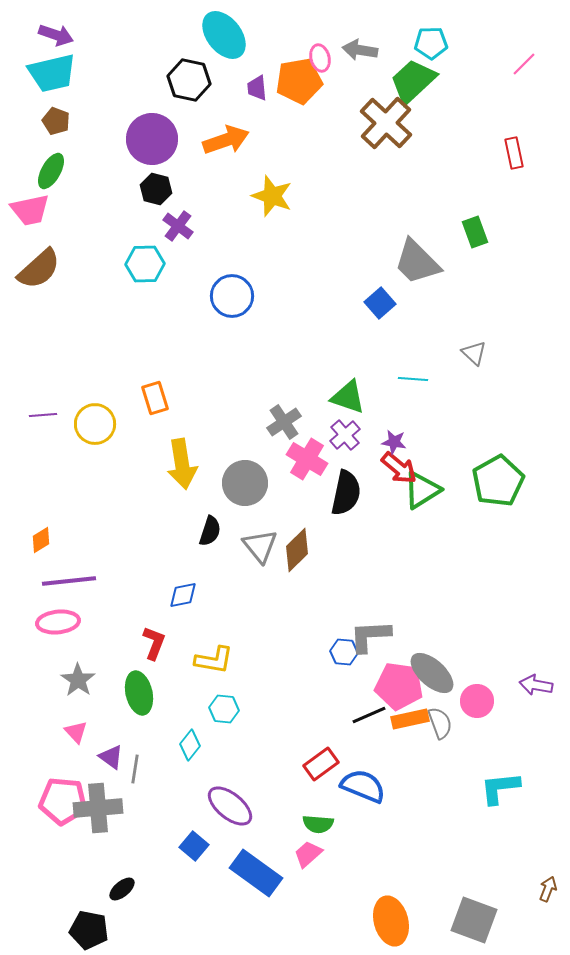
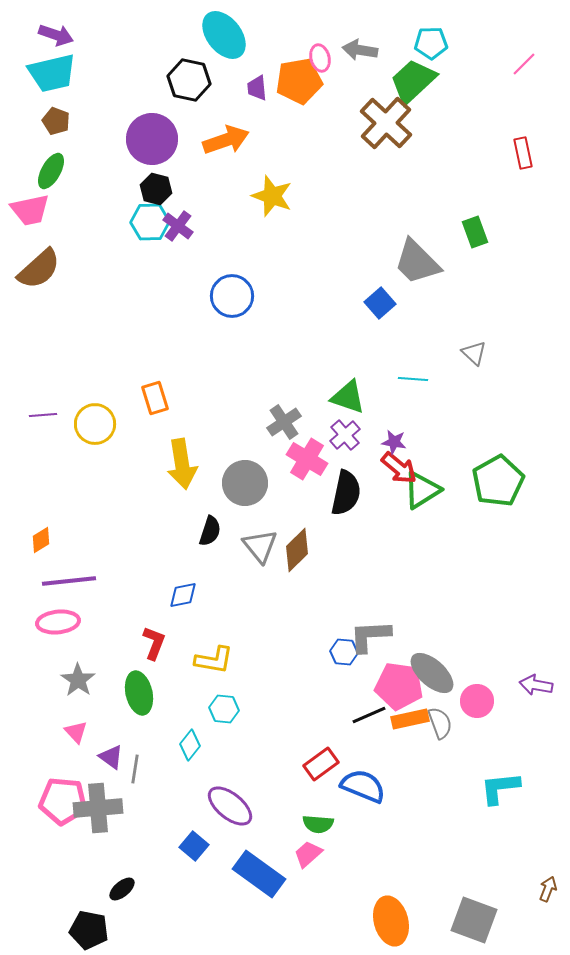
red rectangle at (514, 153): moved 9 px right
cyan hexagon at (145, 264): moved 5 px right, 42 px up
blue rectangle at (256, 873): moved 3 px right, 1 px down
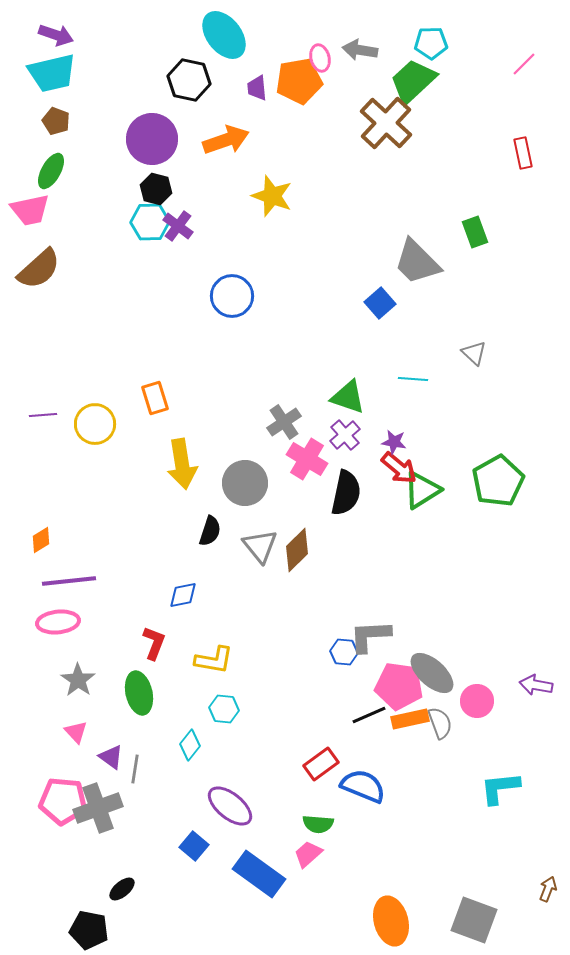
gray cross at (98, 808): rotated 15 degrees counterclockwise
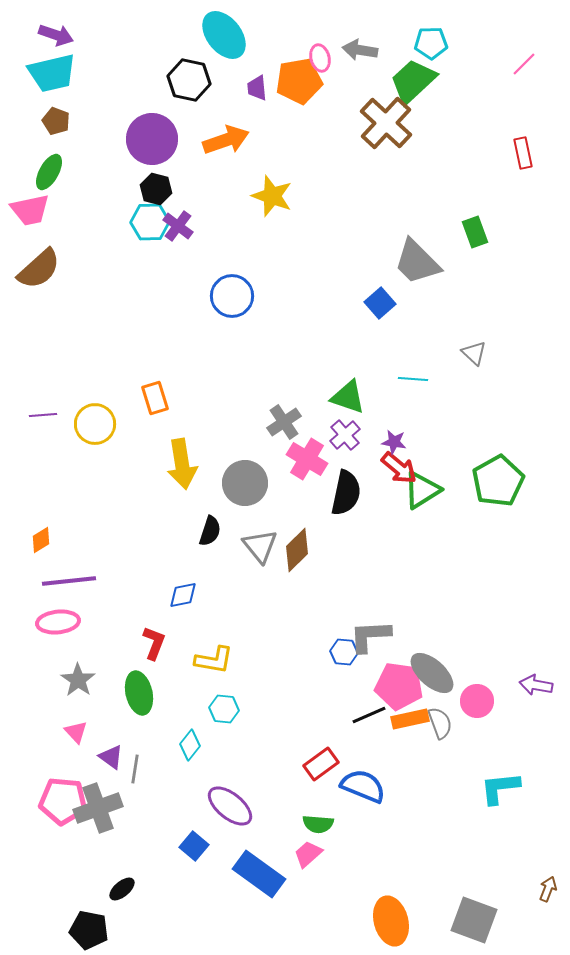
green ellipse at (51, 171): moved 2 px left, 1 px down
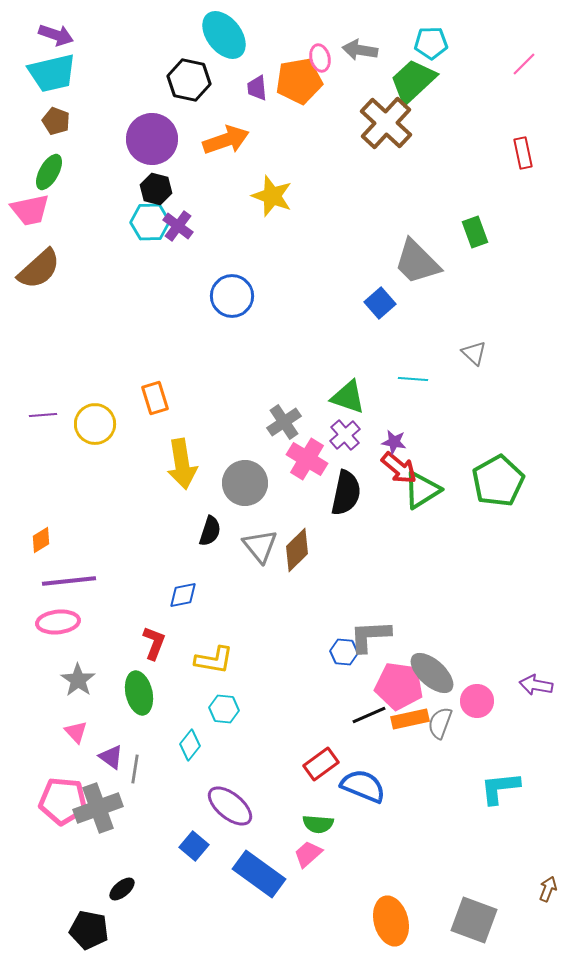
gray semicircle at (440, 723): rotated 140 degrees counterclockwise
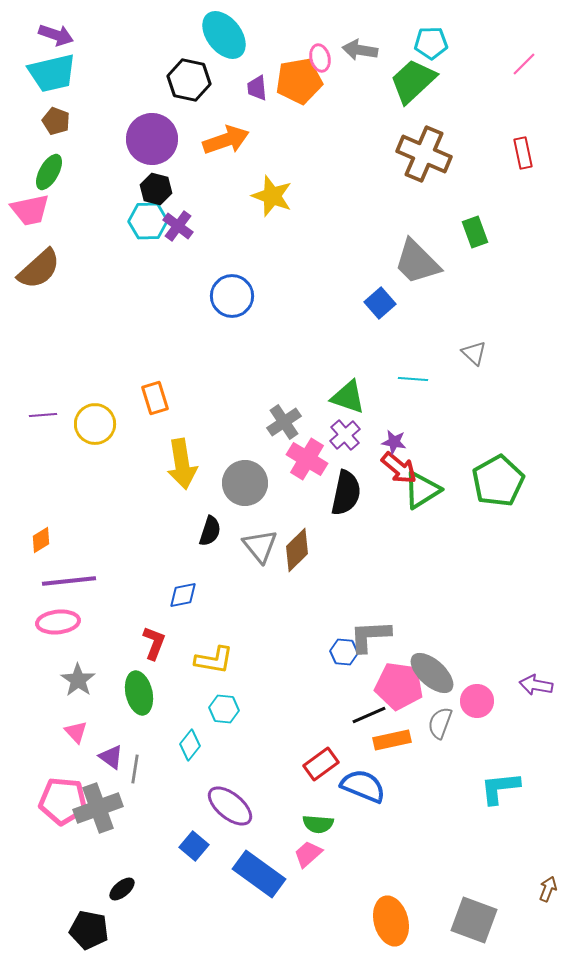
brown cross at (386, 123): moved 38 px right, 31 px down; rotated 20 degrees counterclockwise
cyan hexagon at (150, 222): moved 2 px left, 1 px up
orange rectangle at (410, 719): moved 18 px left, 21 px down
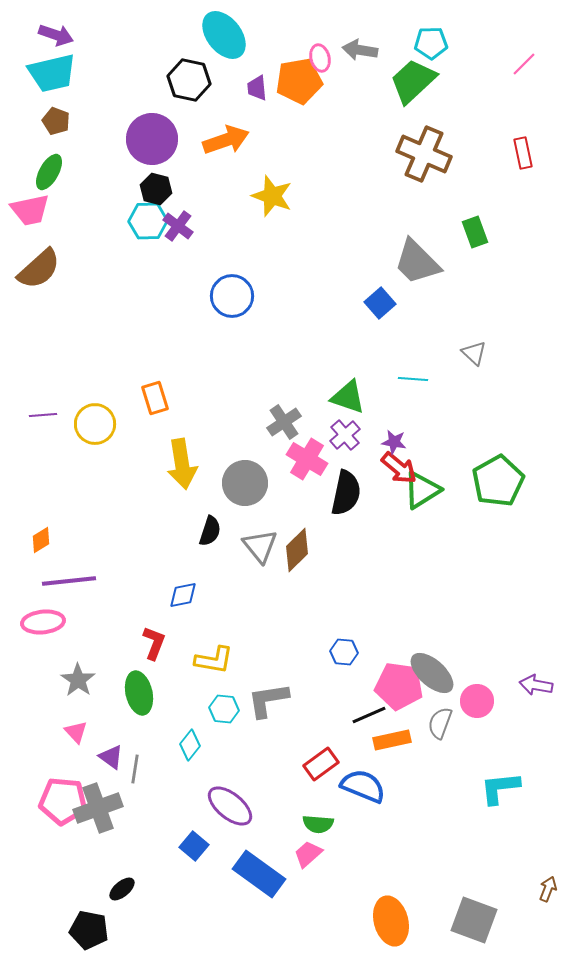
pink ellipse at (58, 622): moved 15 px left
gray L-shape at (370, 636): moved 102 px left, 64 px down; rotated 6 degrees counterclockwise
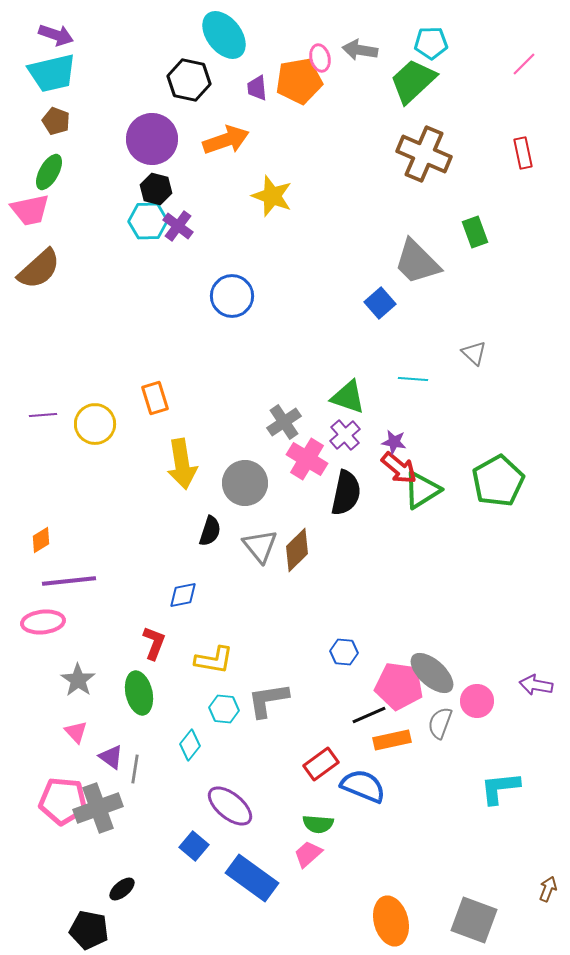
blue rectangle at (259, 874): moved 7 px left, 4 px down
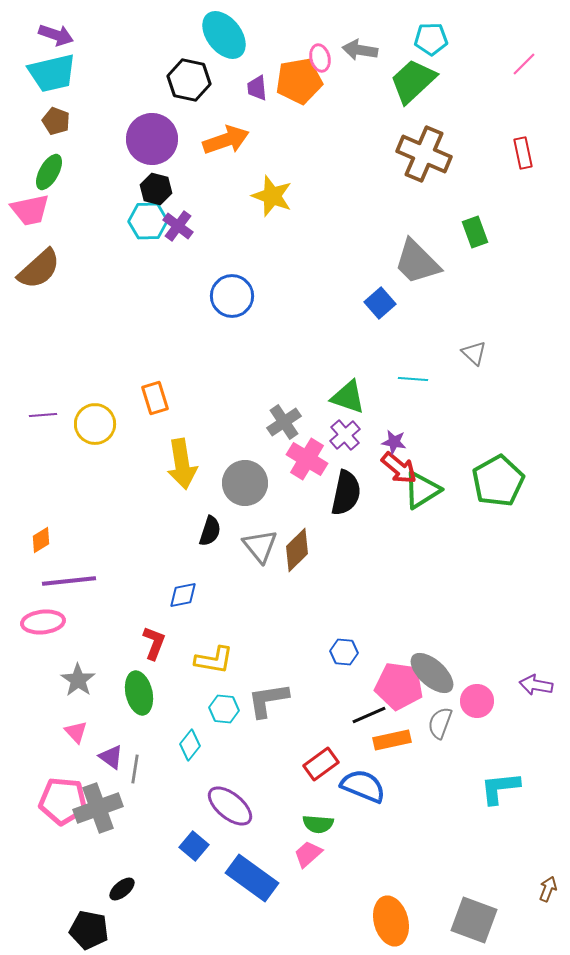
cyan pentagon at (431, 43): moved 4 px up
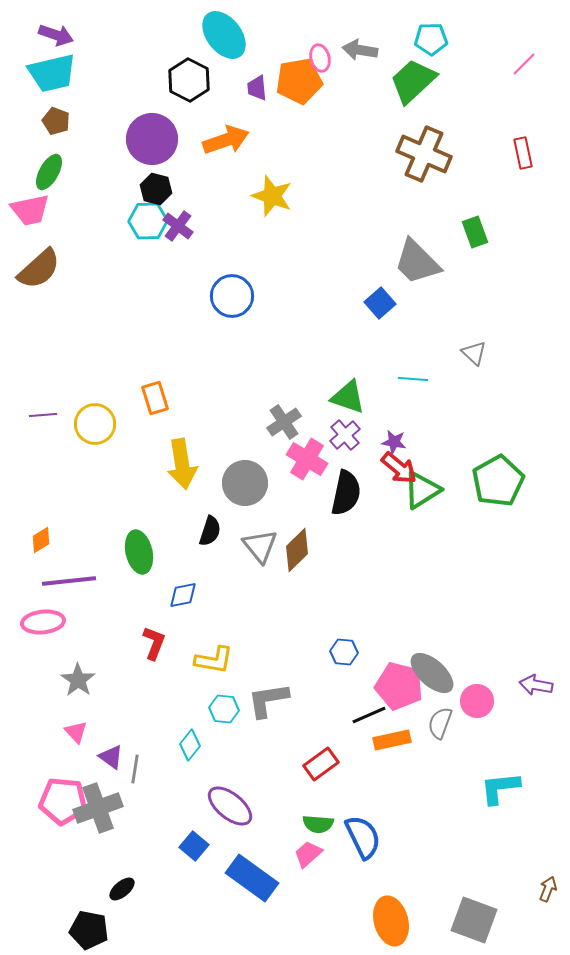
black hexagon at (189, 80): rotated 15 degrees clockwise
pink pentagon at (399, 686): rotated 6 degrees clockwise
green ellipse at (139, 693): moved 141 px up
blue semicircle at (363, 786): moved 51 px down; rotated 42 degrees clockwise
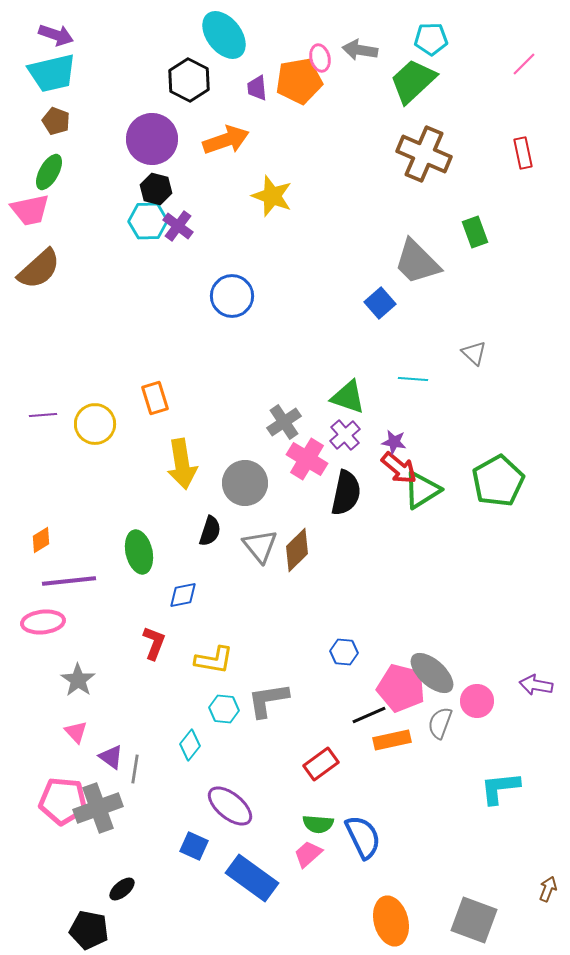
pink pentagon at (399, 686): moved 2 px right, 2 px down
blue square at (194, 846): rotated 16 degrees counterclockwise
